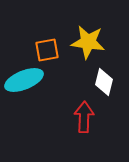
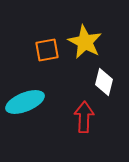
yellow star: moved 3 px left; rotated 20 degrees clockwise
cyan ellipse: moved 1 px right, 22 px down
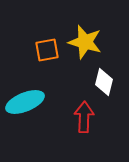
yellow star: rotated 12 degrees counterclockwise
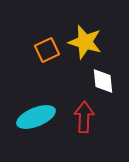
orange square: rotated 15 degrees counterclockwise
white diamond: moved 1 px left, 1 px up; rotated 20 degrees counterclockwise
cyan ellipse: moved 11 px right, 15 px down
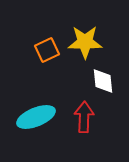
yellow star: rotated 16 degrees counterclockwise
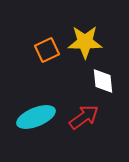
red arrow: rotated 52 degrees clockwise
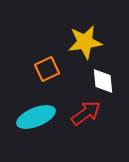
yellow star: rotated 8 degrees counterclockwise
orange square: moved 19 px down
red arrow: moved 2 px right, 4 px up
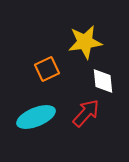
red arrow: rotated 12 degrees counterclockwise
